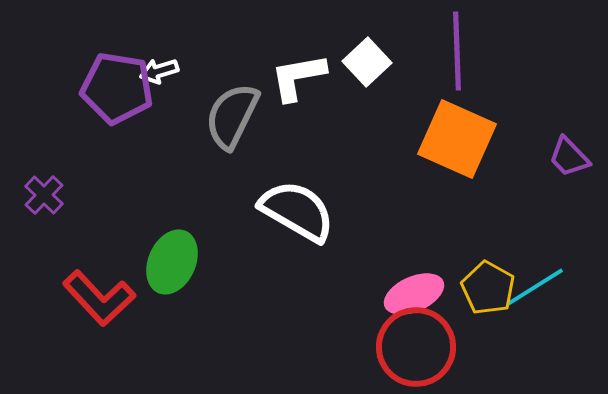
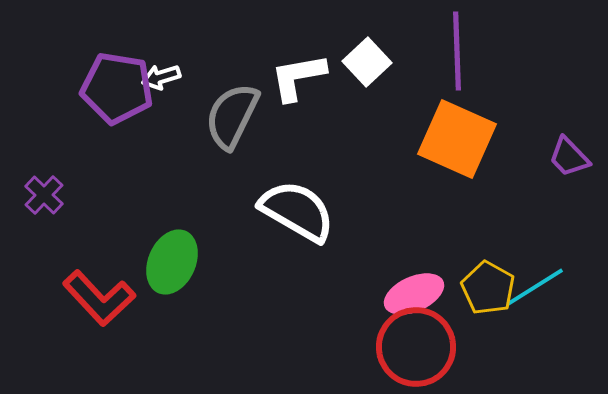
white arrow: moved 2 px right, 6 px down
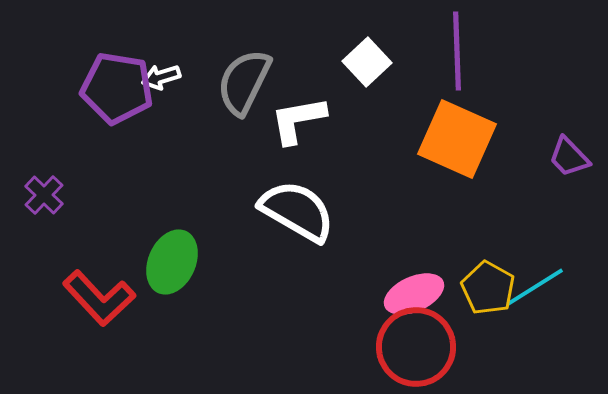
white L-shape: moved 43 px down
gray semicircle: moved 12 px right, 34 px up
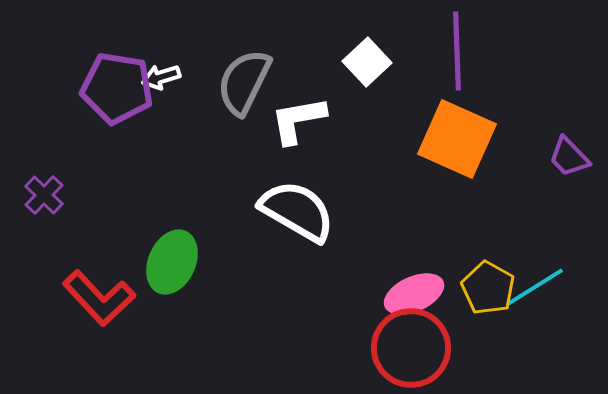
red circle: moved 5 px left, 1 px down
